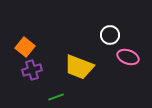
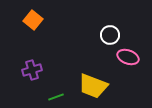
orange square: moved 8 px right, 27 px up
yellow trapezoid: moved 14 px right, 19 px down
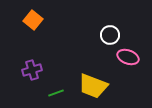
green line: moved 4 px up
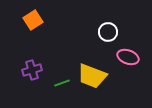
orange square: rotated 18 degrees clockwise
white circle: moved 2 px left, 3 px up
yellow trapezoid: moved 1 px left, 10 px up
green line: moved 6 px right, 10 px up
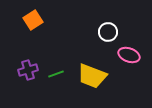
pink ellipse: moved 1 px right, 2 px up
purple cross: moved 4 px left
green line: moved 6 px left, 9 px up
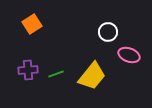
orange square: moved 1 px left, 4 px down
purple cross: rotated 12 degrees clockwise
yellow trapezoid: rotated 72 degrees counterclockwise
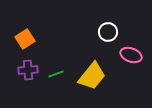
orange square: moved 7 px left, 15 px down
pink ellipse: moved 2 px right
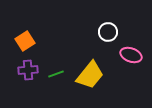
orange square: moved 2 px down
yellow trapezoid: moved 2 px left, 1 px up
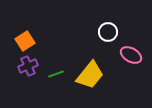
pink ellipse: rotated 10 degrees clockwise
purple cross: moved 4 px up; rotated 18 degrees counterclockwise
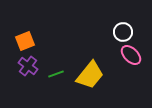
white circle: moved 15 px right
orange square: rotated 12 degrees clockwise
pink ellipse: rotated 15 degrees clockwise
purple cross: rotated 30 degrees counterclockwise
